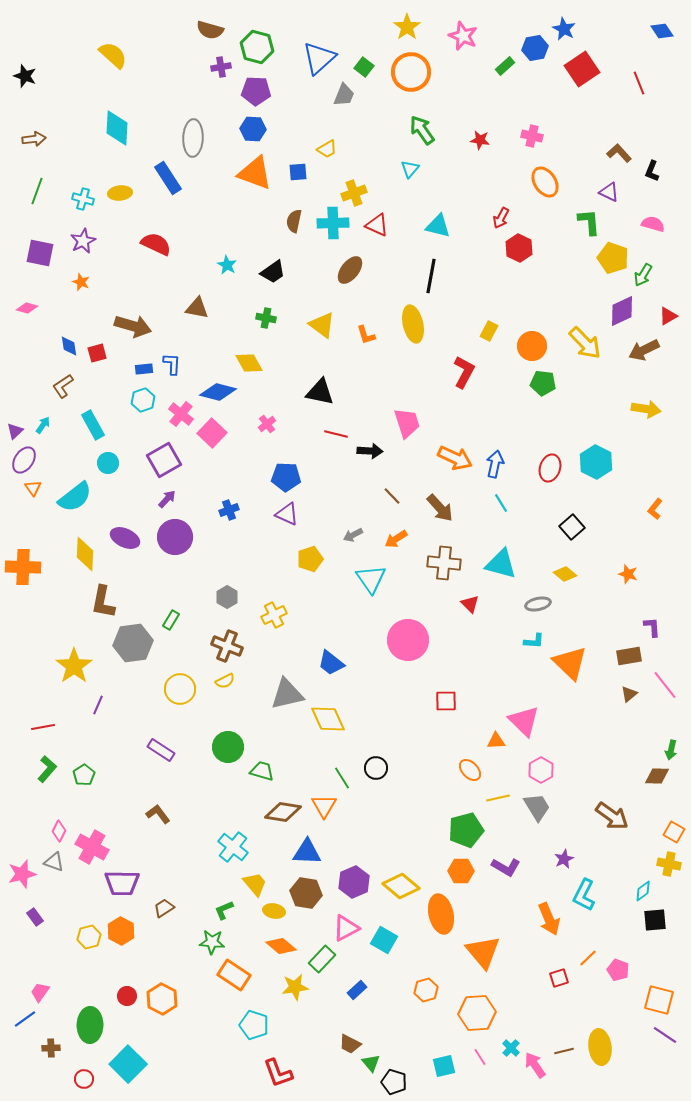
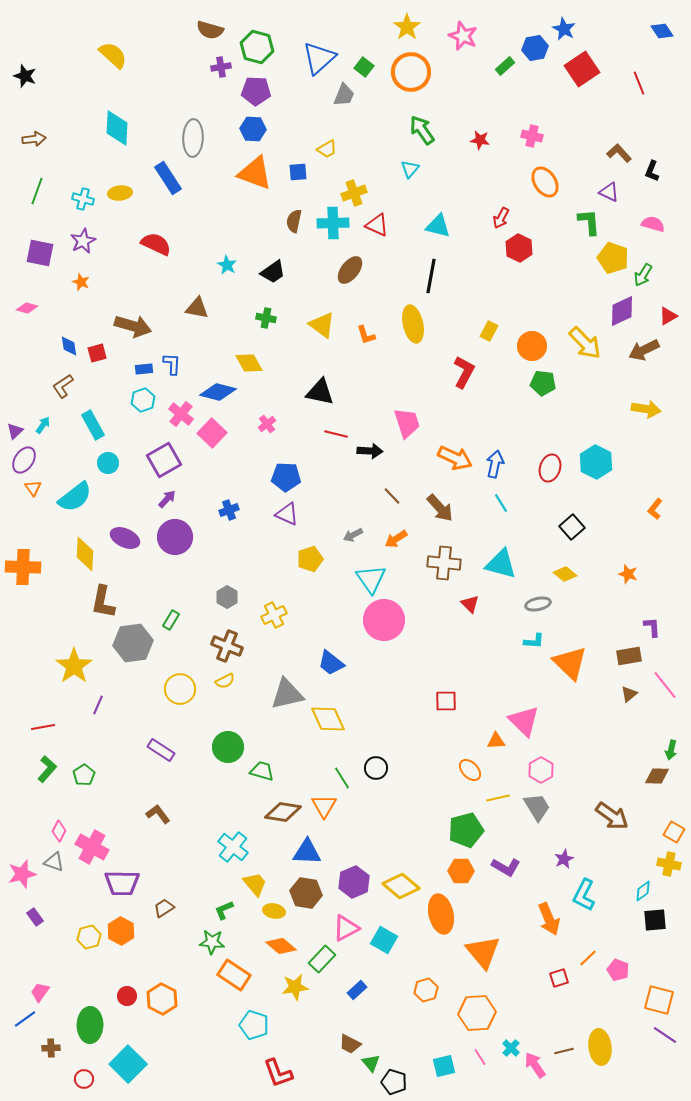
pink circle at (408, 640): moved 24 px left, 20 px up
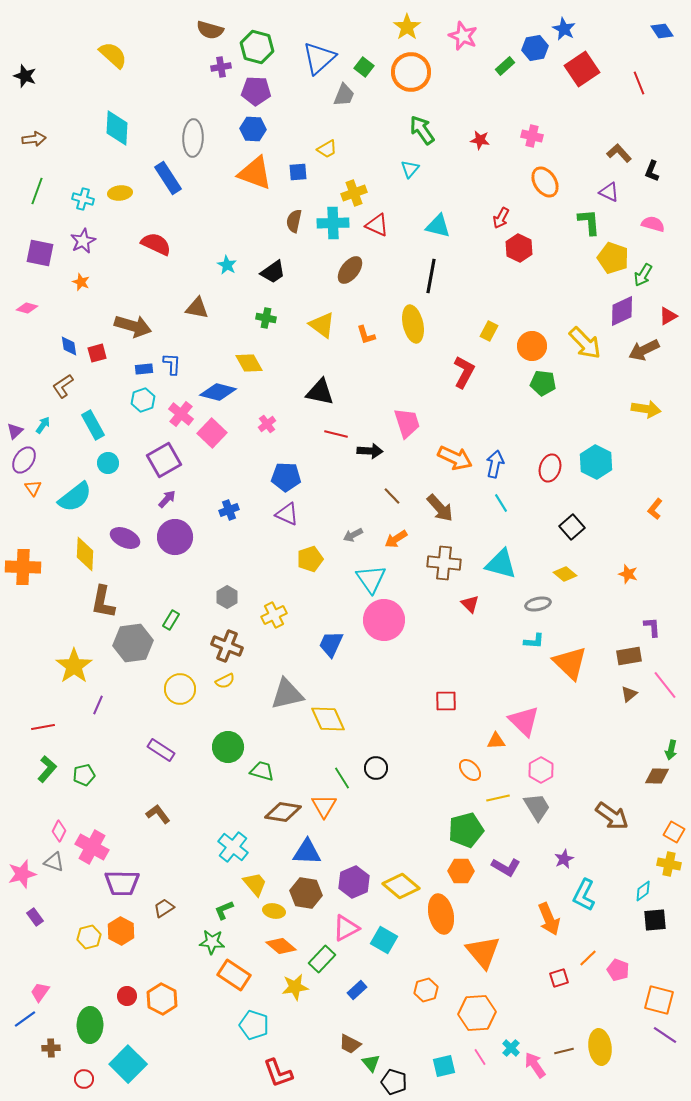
blue trapezoid at (331, 663): moved 19 px up; rotated 76 degrees clockwise
green pentagon at (84, 775): rotated 20 degrees clockwise
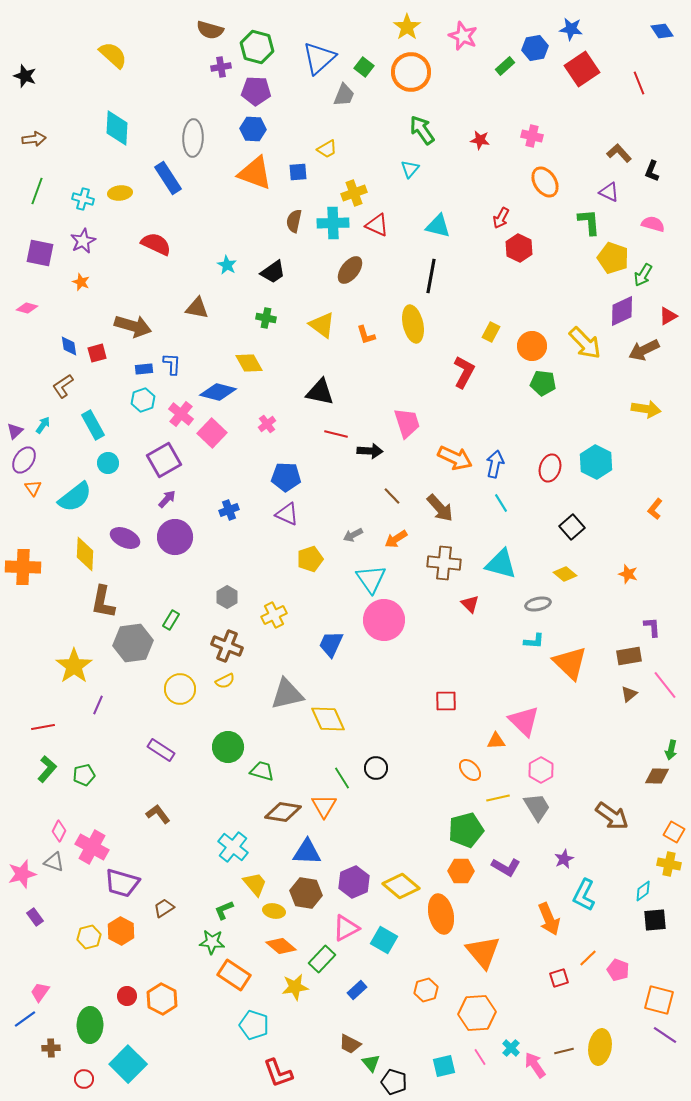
blue star at (564, 29): moved 7 px right; rotated 20 degrees counterclockwise
yellow rectangle at (489, 331): moved 2 px right, 1 px down
purple trapezoid at (122, 883): rotated 15 degrees clockwise
yellow ellipse at (600, 1047): rotated 16 degrees clockwise
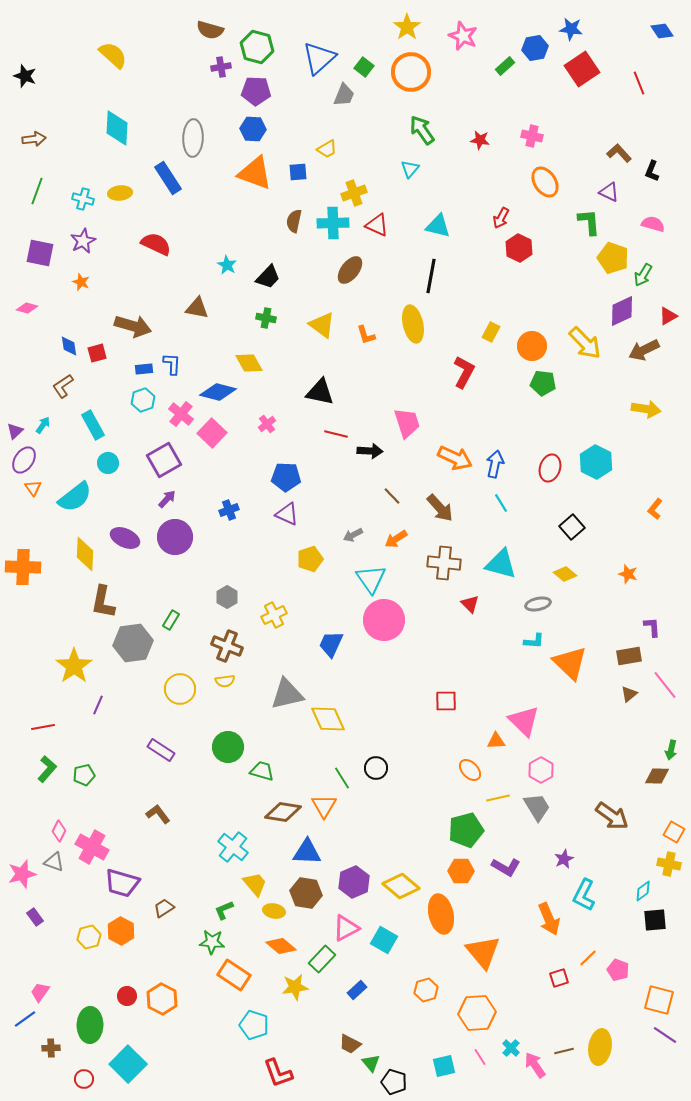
black trapezoid at (273, 272): moved 5 px left, 5 px down; rotated 12 degrees counterclockwise
yellow semicircle at (225, 681): rotated 18 degrees clockwise
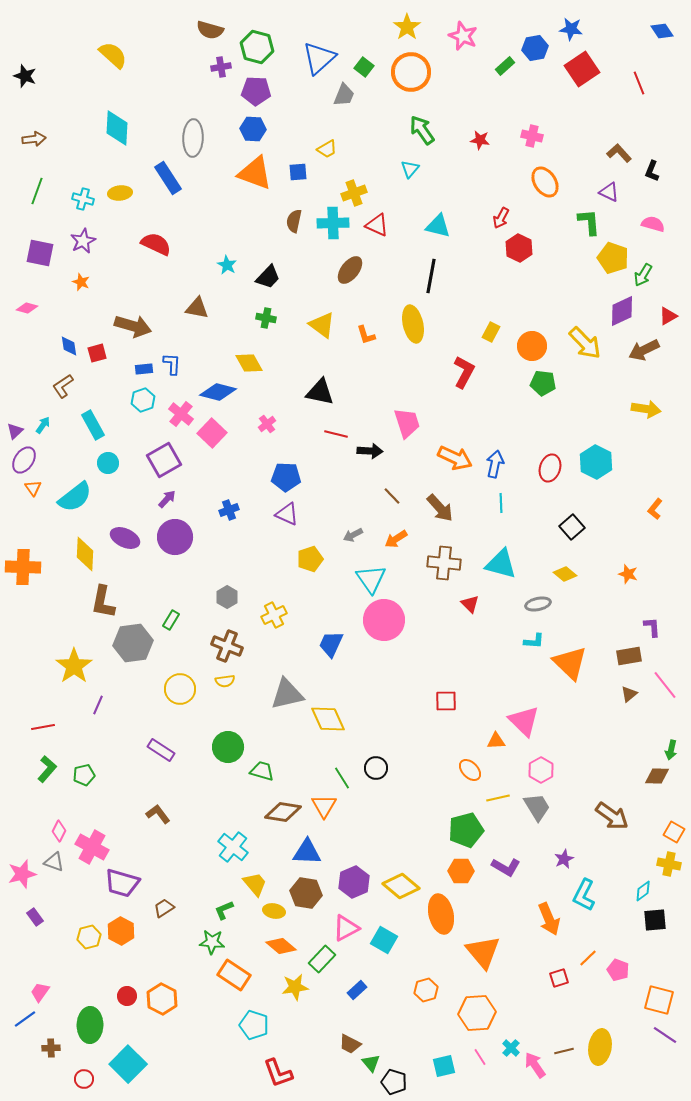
cyan line at (501, 503): rotated 30 degrees clockwise
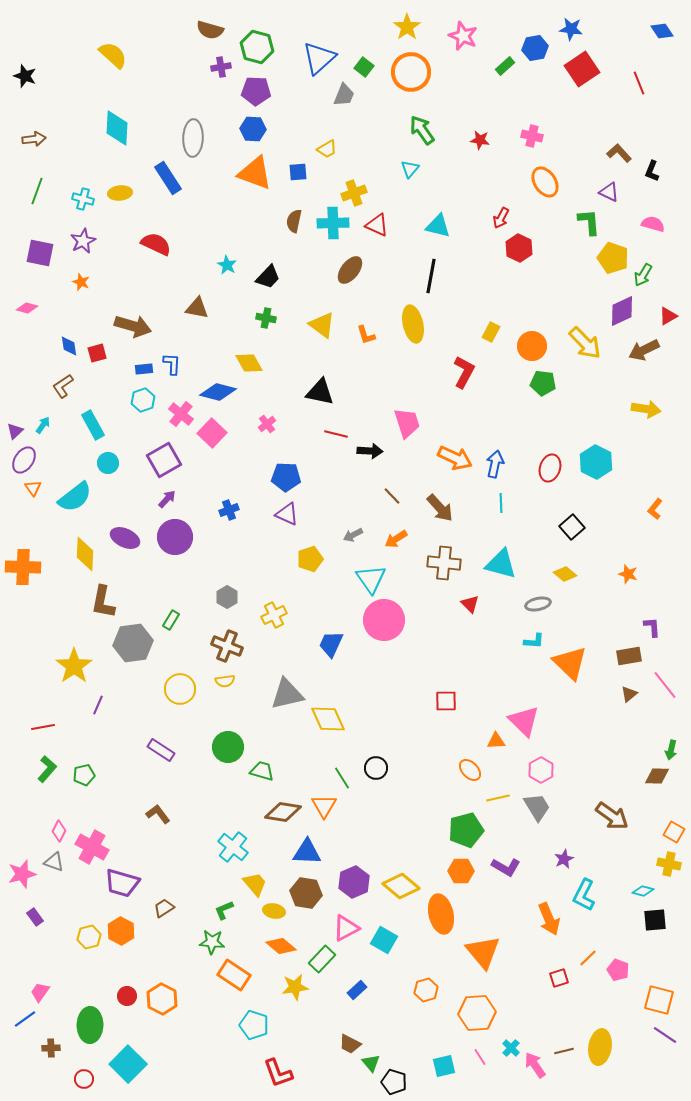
cyan diamond at (643, 891): rotated 50 degrees clockwise
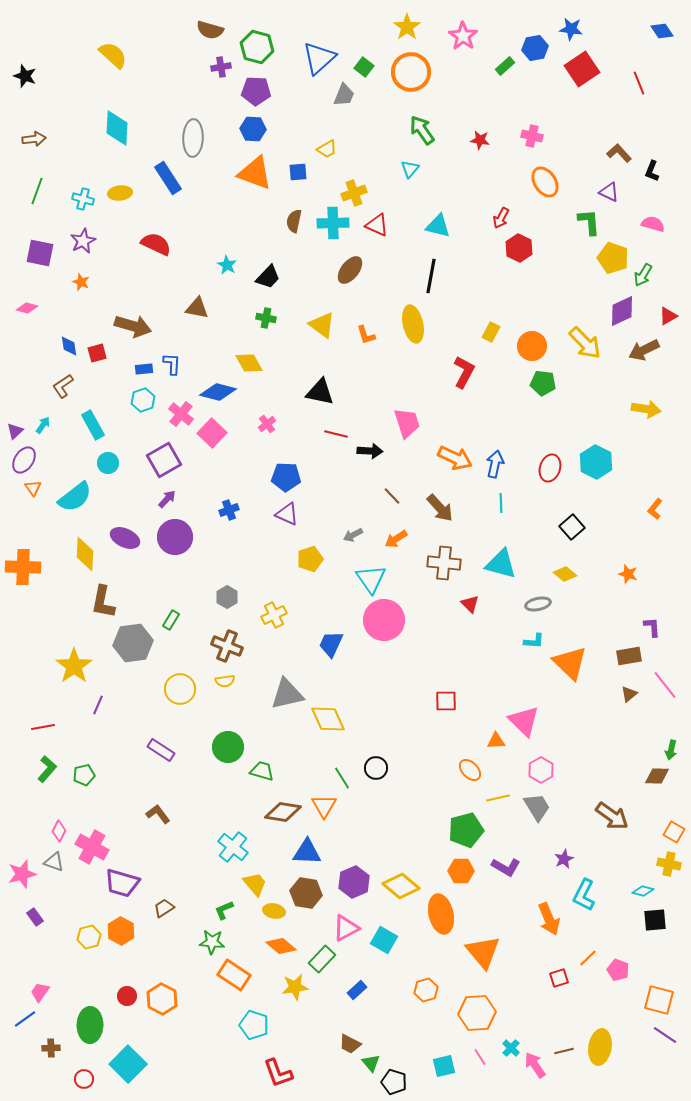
pink star at (463, 36): rotated 12 degrees clockwise
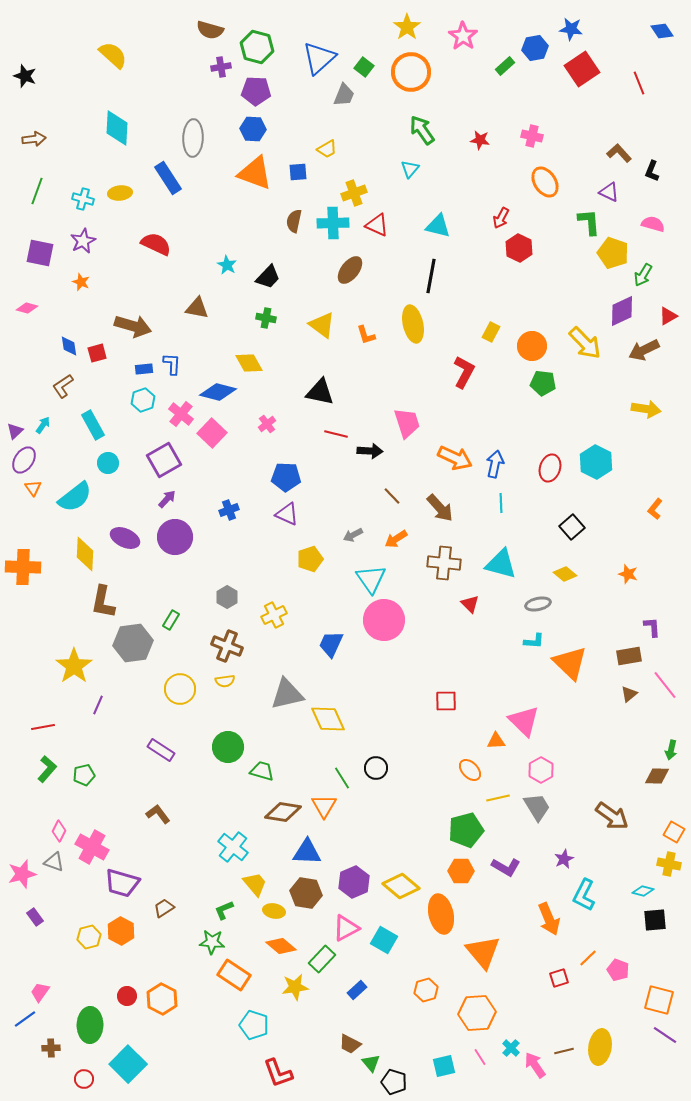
yellow pentagon at (613, 258): moved 5 px up
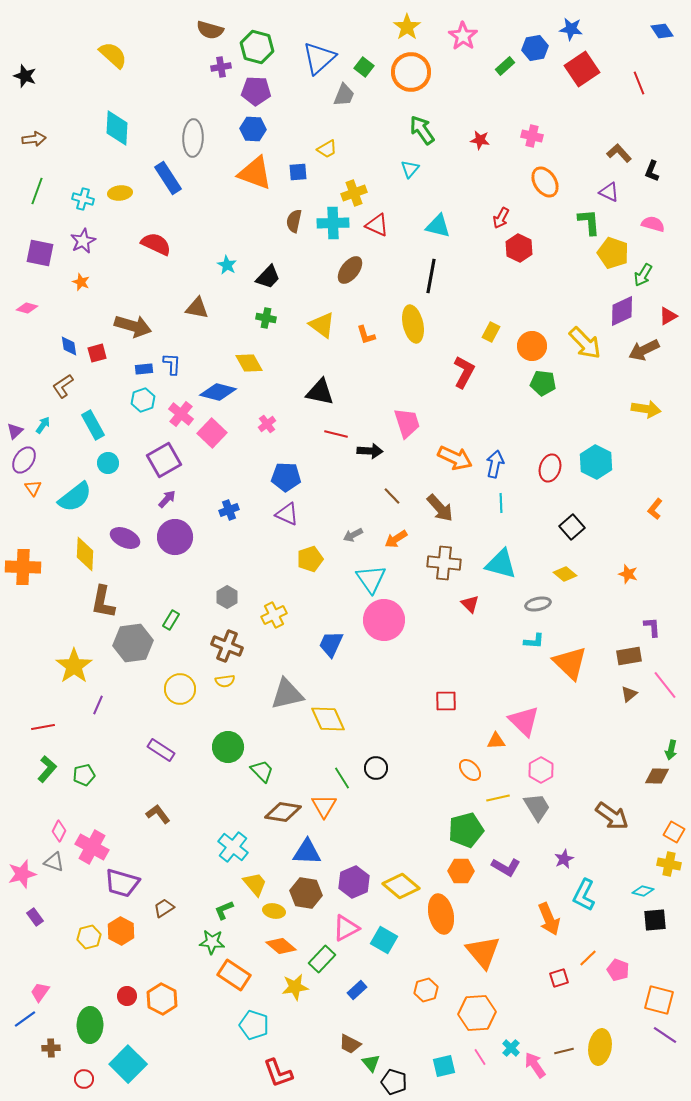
green trapezoid at (262, 771): rotated 30 degrees clockwise
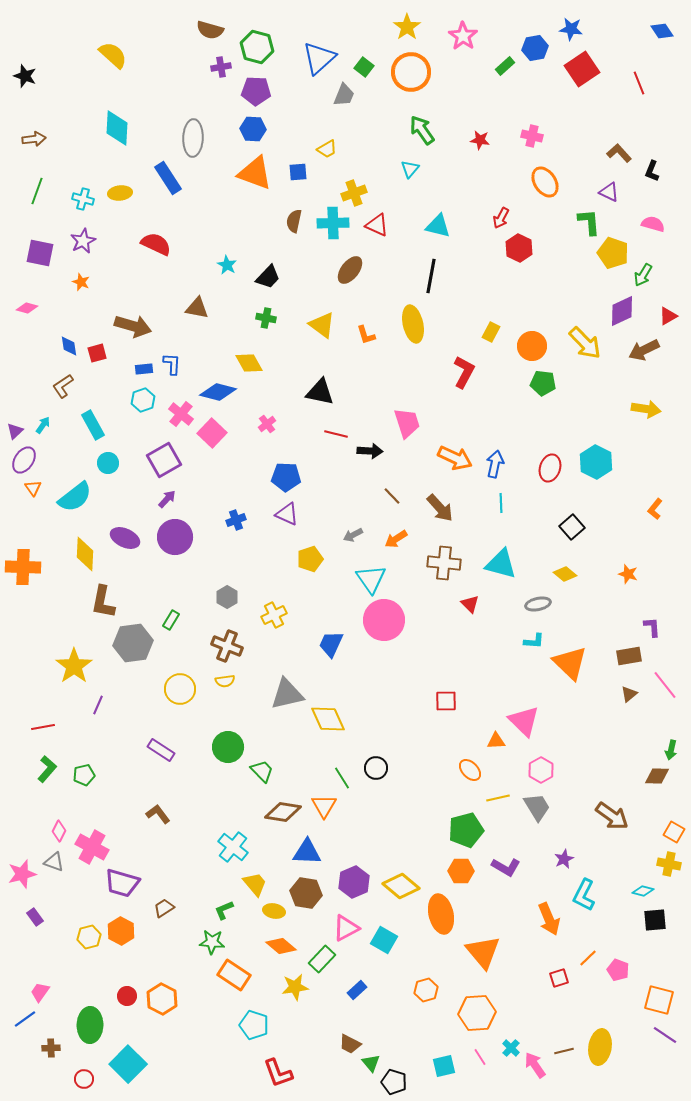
blue cross at (229, 510): moved 7 px right, 10 px down
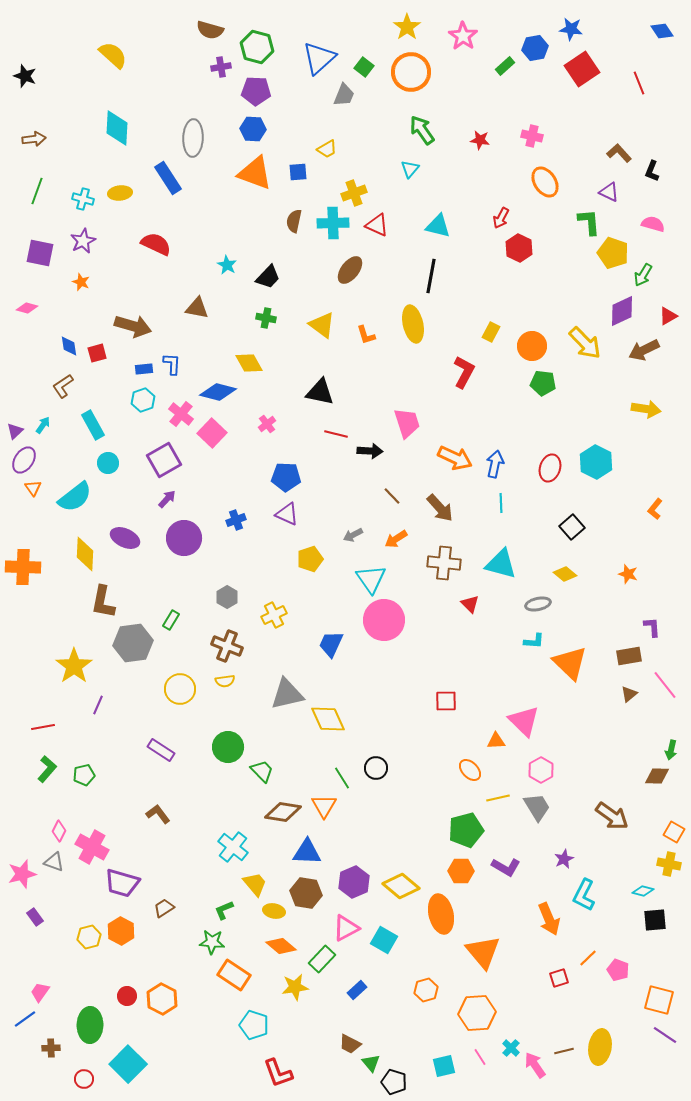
purple circle at (175, 537): moved 9 px right, 1 px down
